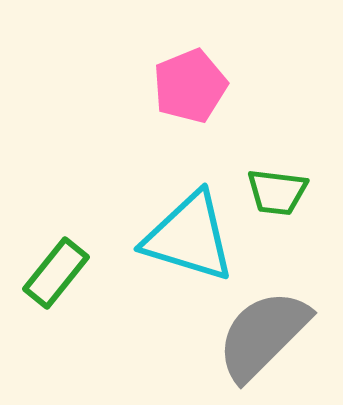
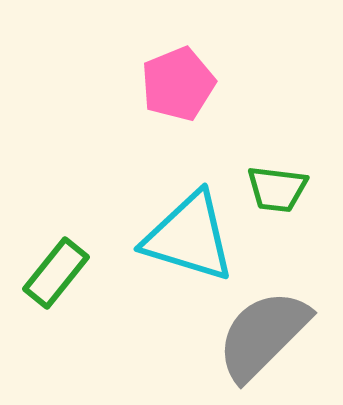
pink pentagon: moved 12 px left, 2 px up
green trapezoid: moved 3 px up
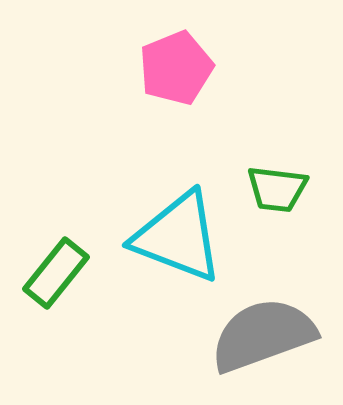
pink pentagon: moved 2 px left, 16 px up
cyan triangle: moved 11 px left; rotated 4 degrees clockwise
gray semicircle: rotated 25 degrees clockwise
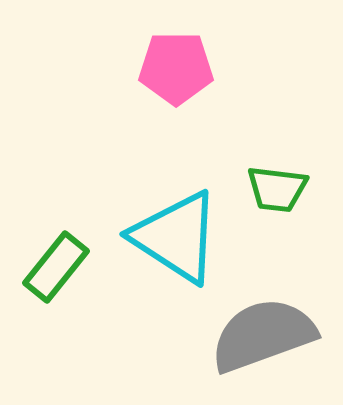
pink pentagon: rotated 22 degrees clockwise
cyan triangle: moved 2 px left; rotated 12 degrees clockwise
green rectangle: moved 6 px up
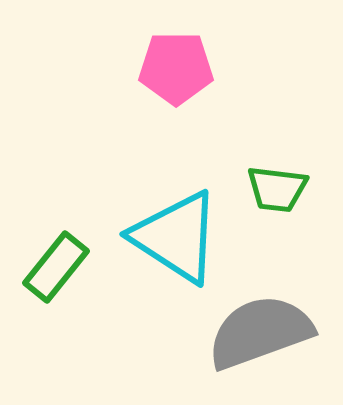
gray semicircle: moved 3 px left, 3 px up
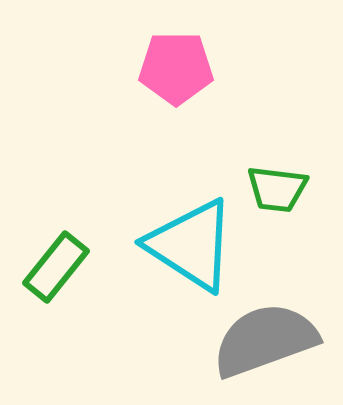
cyan triangle: moved 15 px right, 8 px down
gray semicircle: moved 5 px right, 8 px down
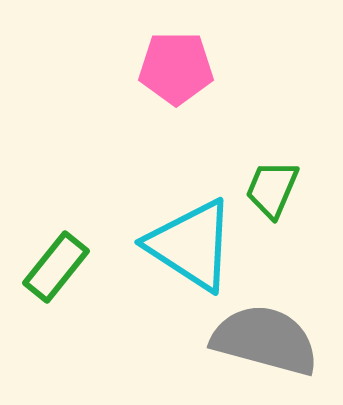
green trapezoid: moved 5 px left; rotated 106 degrees clockwise
gray semicircle: rotated 35 degrees clockwise
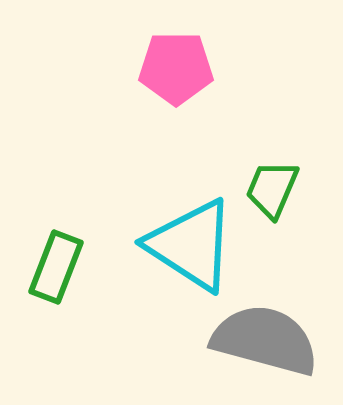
green rectangle: rotated 18 degrees counterclockwise
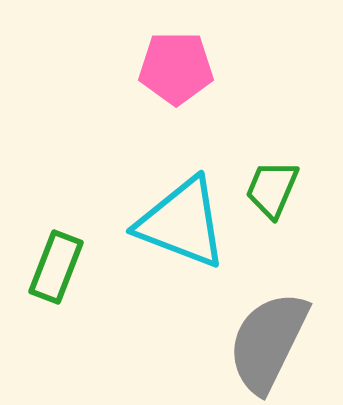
cyan triangle: moved 9 px left, 22 px up; rotated 12 degrees counterclockwise
gray semicircle: moved 3 px right, 2 px down; rotated 79 degrees counterclockwise
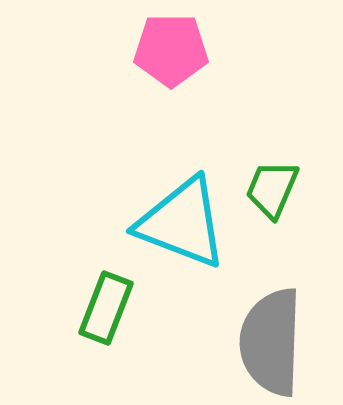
pink pentagon: moved 5 px left, 18 px up
green rectangle: moved 50 px right, 41 px down
gray semicircle: moved 3 px right; rotated 24 degrees counterclockwise
